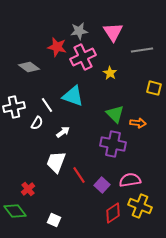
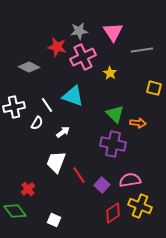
gray diamond: rotated 10 degrees counterclockwise
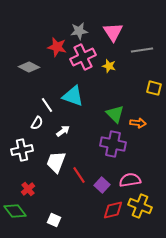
yellow star: moved 1 px left, 7 px up; rotated 16 degrees counterclockwise
white cross: moved 8 px right, 43 px down
white arrow: moved 1 px up
red diamond: moved 3 px up; rotated 20 degrees clockwise
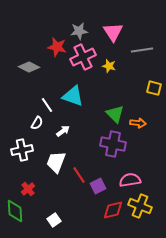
purple square: moved 4 px left, 1 px down; rotated 21 degrees clockwise
green diamond: rotated 35 degrees clockwise
white square: rotated 32 degrees clockwise
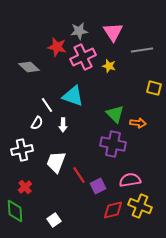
gray diamond: rotated 15 degrees clockwise
white arrow: moved 6 px up; rotated 128 degrees clockwise
red cross: moved 3 px left, 2 px up
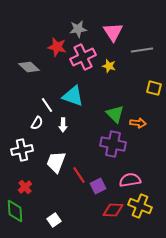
gray star: moved 1 px left, 2 px up
red diamond: rotated 15 degrees clockwise
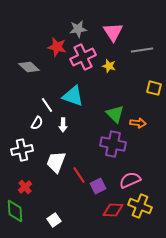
pink semicircle: rotated 15 degrees counterclockwise
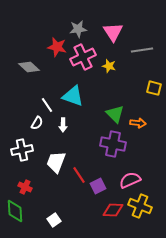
red cross: rotated 24 degrees counterclockwise
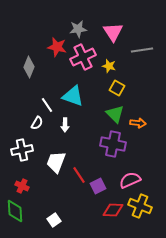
gray diamond: rotated 70 degrees clockwise
yellow square: moved 37 px left; rotated 14 degrees clockwise
white arrow: moved 2 px right
red cross: moved 3 px left, 1 px up
